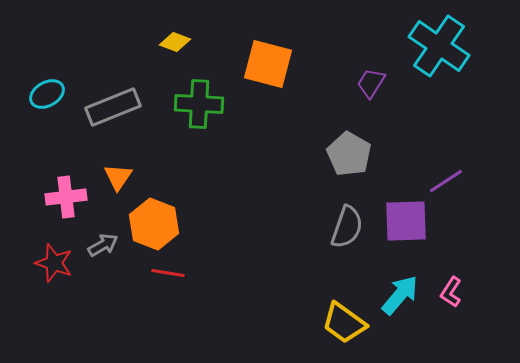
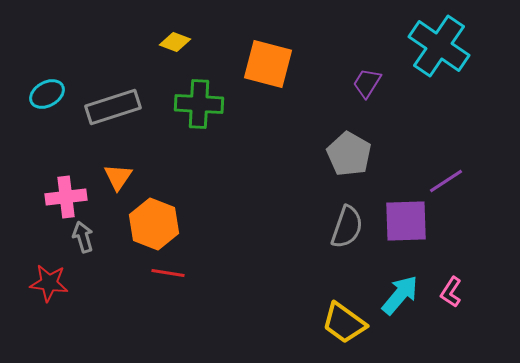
purple trapezoid: moved 4 px left
gray rectangle: rotated 4 degrees clockwise
gray arrow: moved 20 px left, 8 px up; rotated 76 degrees counterclockwise
red star: moved 5 px left, 20 px down; rotated 12 degrees counterclockwise
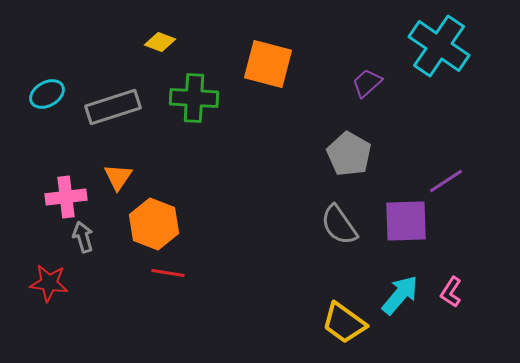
yellow diamond: moved 15 px left
purple trapezoid: rotated 16 degrees clockwise
green cross: moved 5 px left, 6 px up
gray semicircle: moved 8 px left, 2 px up; rotated 126 degrees clockwise
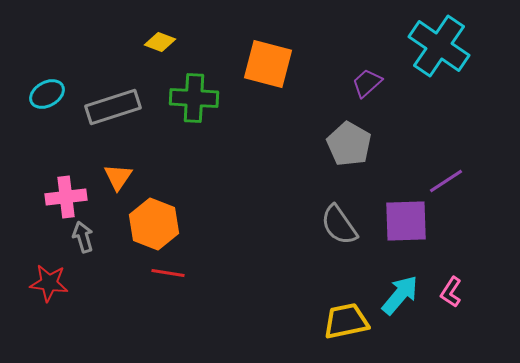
gray pentagon: moved 10 px up
yellow trapezoid: moved 2 px right, 2 px up; rotated 132 degrees clockwise
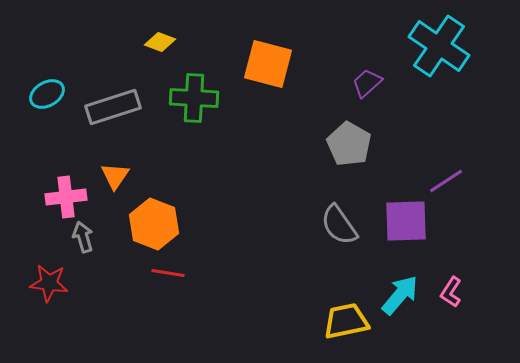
orange triangle: moved 3 px left, 1 px up
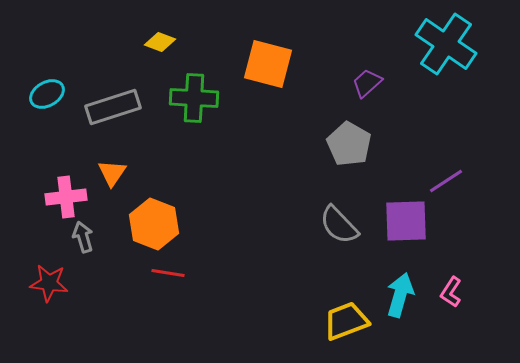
cyan cross: moved 7 px right, 2 px up
orange triangle: moved 3 px left, 3 px up
gray semicircle: rotated 9 degrees counterclockwise
cyan arrow: rotated 24 degrees counterclockwise
yellow trapezoid: rotated 9 degrees counterclockwise
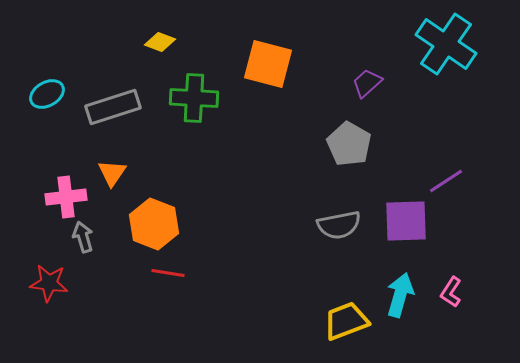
gray semicircle: rotated 57 degrees counterclockwise
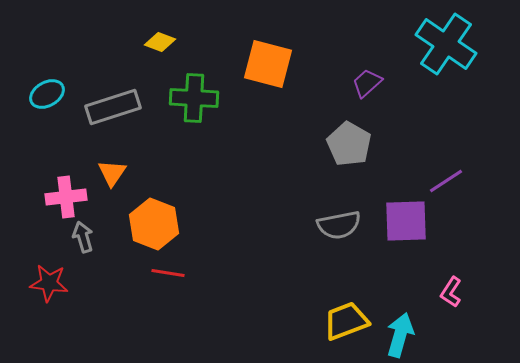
cyan arrow: moved 40 px down
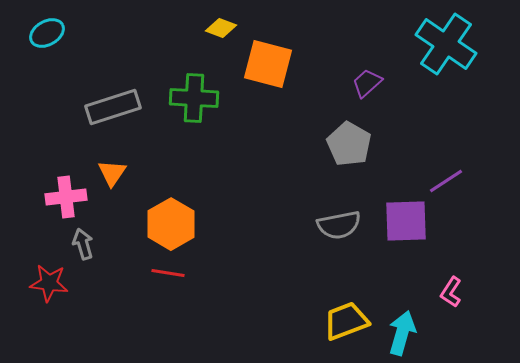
yellow diamond: moved 61 px right, 14 px up
cyan ellipse: moved 61 px up
orange hexagon: moved 17 px right; rotated 9 degrees clockwise
gray arrow: moved 7 px down
cyan arrow: moved 2 px right, 2 px up
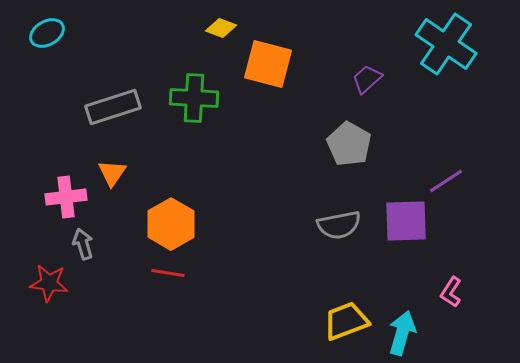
purple trapezoid: moved 4 px up
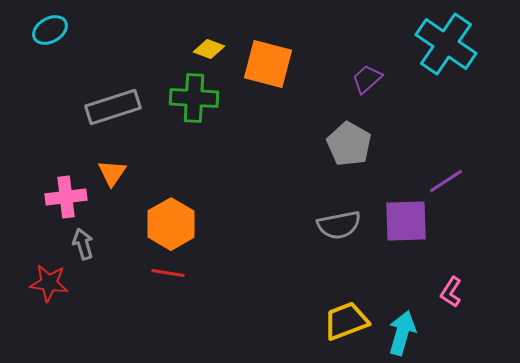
yellow diamond: moved 12 px left, 21 px down
cyan ellipse: moved 3 px right, 3 px up
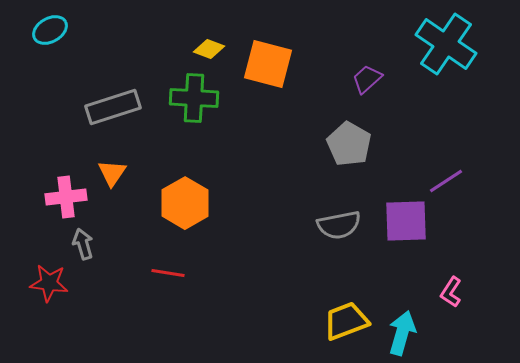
orange hexagon: moved 14 px right, 21 px up
